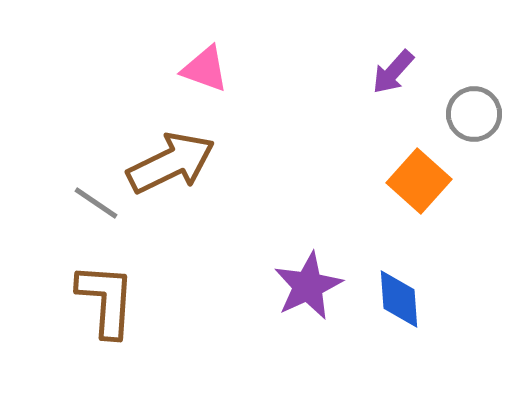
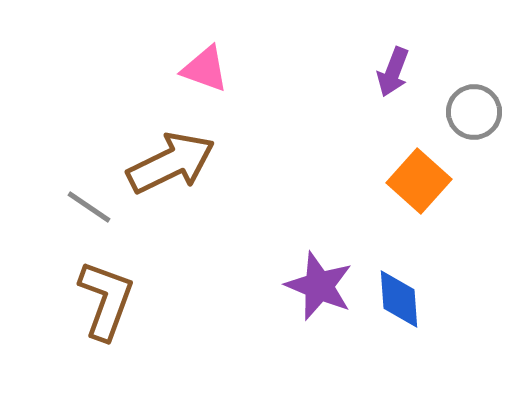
purple arrow: rotated 21 degrees counterclockwise
gray circle: moved 2 px up
gray line: moved 7 px left, 4 px down
purple star: moved 11 px right; rotated 24 degrees counterclockwise
brown L-shape: rotated 16 degrees clockwise
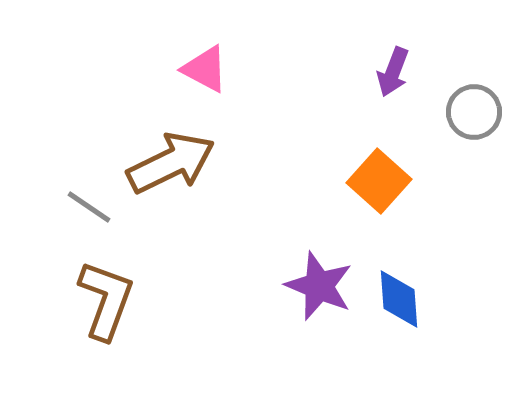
pink triangle: rotated 8 degrees clockwise
orange square: moved 40 px left
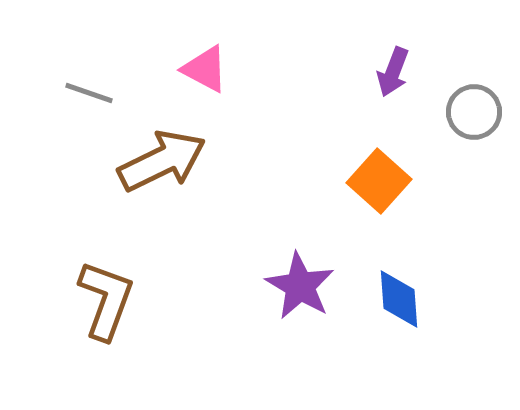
brown arrow: moved 9 px left, 2 px up
gray line: moved 114 px up; rotated 15 degrees counterclockwise
purple star: moved 19 px left; rotated 8 degrees clockwise
